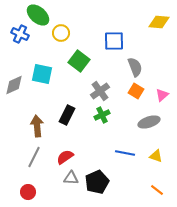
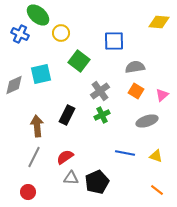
gray semicircle: rotated 78 degrees counterclockwise
cyan square: moved 1 px left; rotated 25 degrees counterclockwise
gray ellipse: moved 2 px left, 1 px up
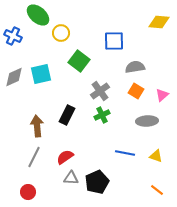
blue cross: moved 7 px left, 2 px down
gray diamond: moved 8 px up
gray ellipse: rotated 15 degrees clockwise
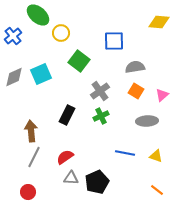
blue cross: rotated 24 degrees clockwise
cyan square: rotated 10 degrees counterclockwise
green cross: moved 1 px left, 1 px down
brown arrow: moved 6 px left, 5 px down
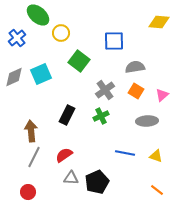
blue cross: moved 4 px right, 2 px down
gray cross: moved 5 px right, 1 px up
red semicircle: moved 1 px left, 2 px up
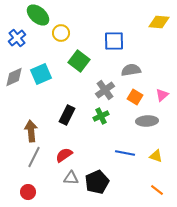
gray semicircle: moved 4 px left, 3 px down
orange square: moved 1 px left, 6 px down
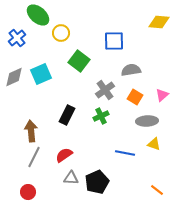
yellow triangle: moved 2 px left, 12 px up
